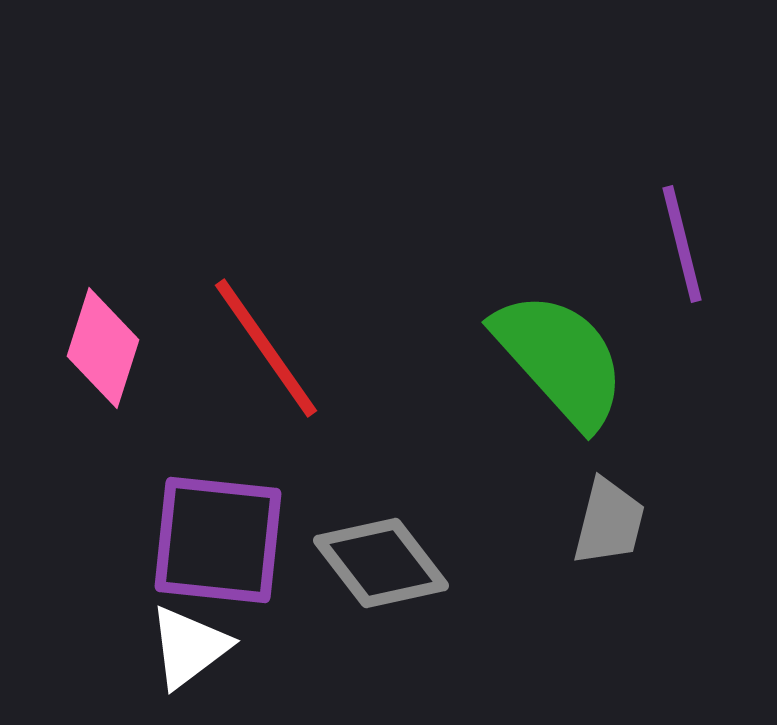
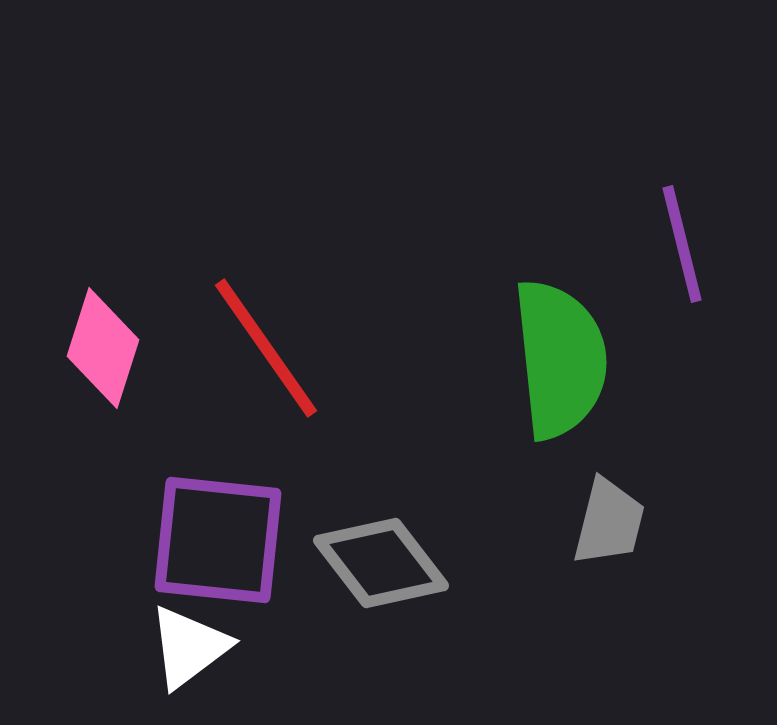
green semicircle: rotated 36 degrees clockwise
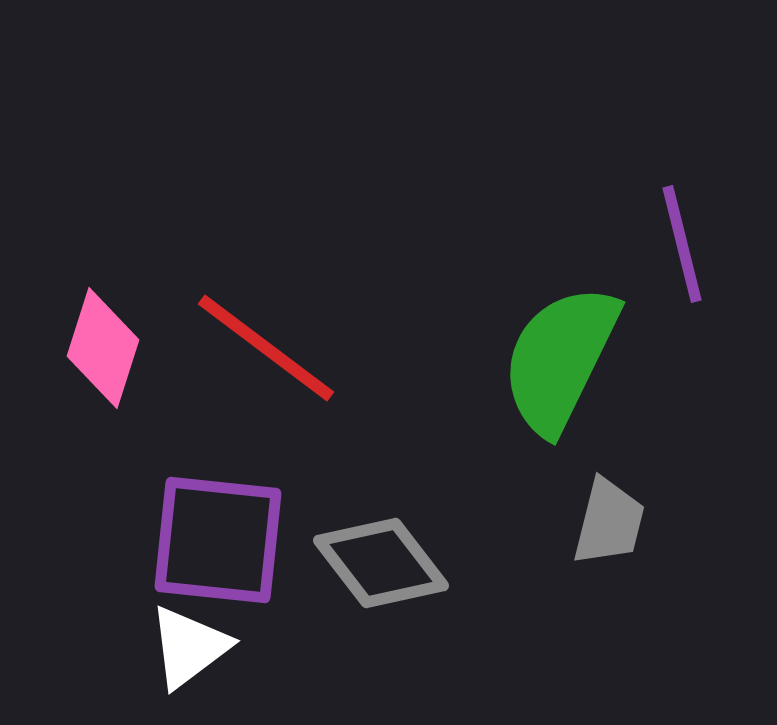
red line: rotated 18 degrees counterclockwise
green semicircle: rotated 148 degrees counterclockwise
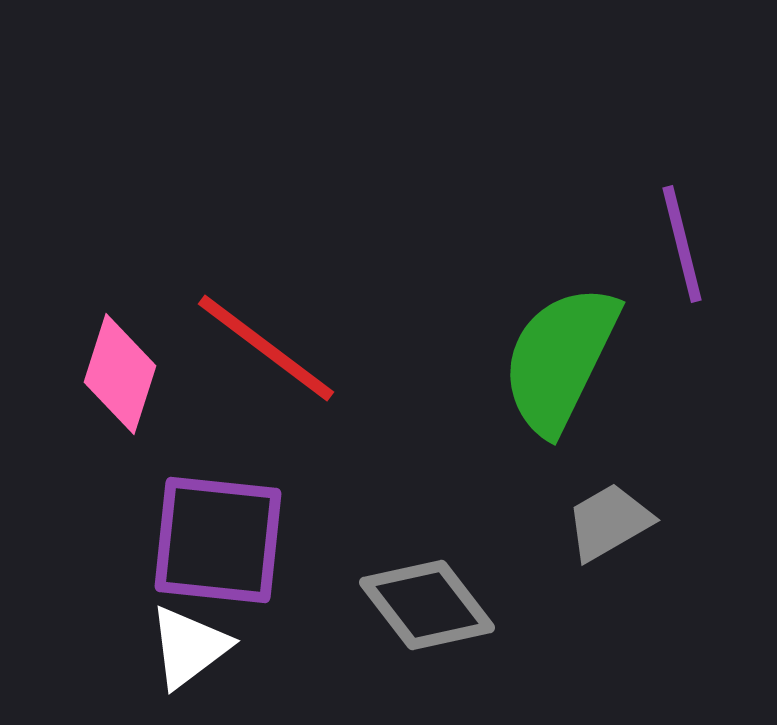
pink diamond: moved 17 px right, 26 px down
gray trapezoid: rotated 134 degrees counterclockwise
gray diamond: moved 46 px right, 42 px down
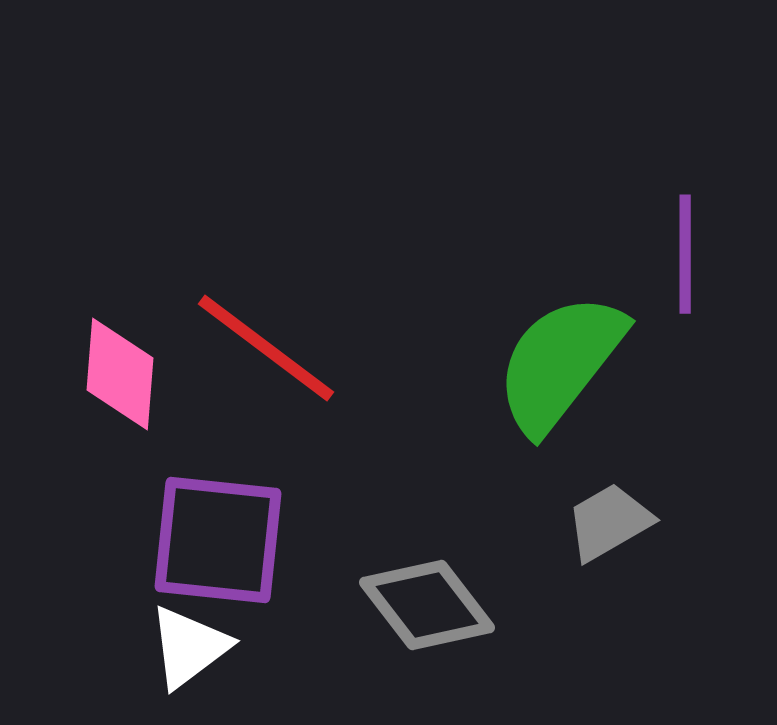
purple line: moved 3 px right, 10 px down; rotated 14 degrees clockwise
green semicircle: moved 4 px down; rotated 12 degrees clockwise
pink diamond: rotated 13 degrees counterclockwise
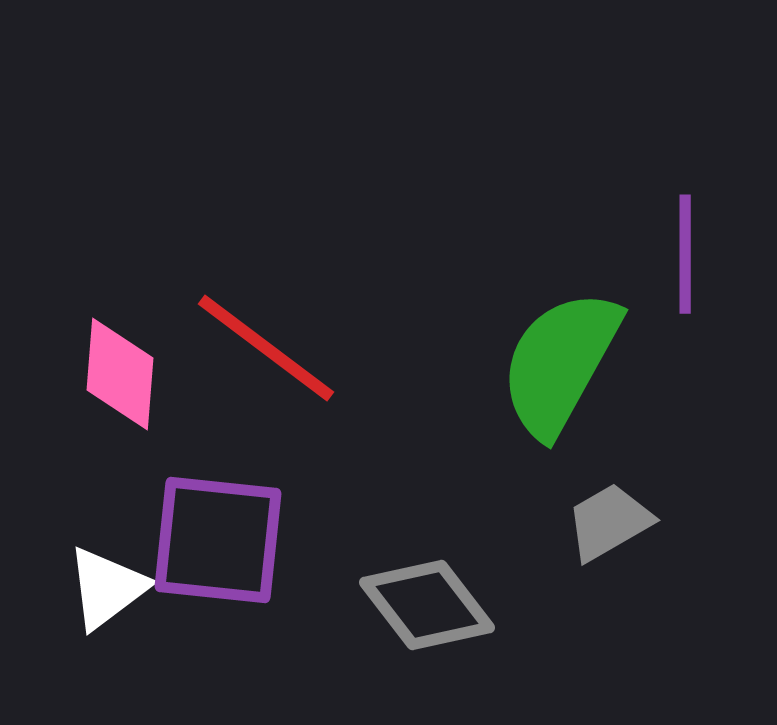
green semicircle: rotated 9 degrees counterclockwise
white triangle: moved 82 px left, 59 px up
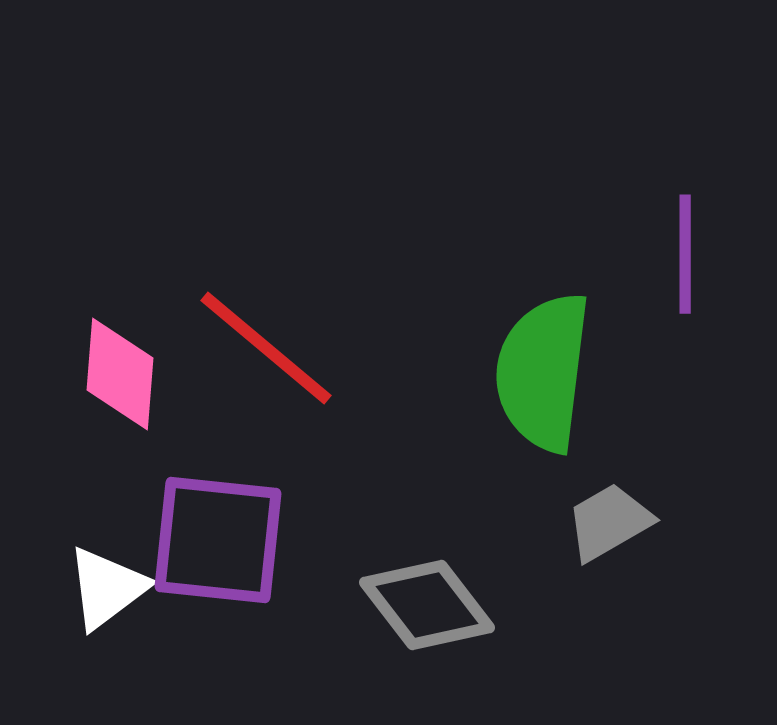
red line: rotated 3 degrees clockwise
green semicircle: moved 17 px left, 9 px down; rotated 22 degrees counterclockwise
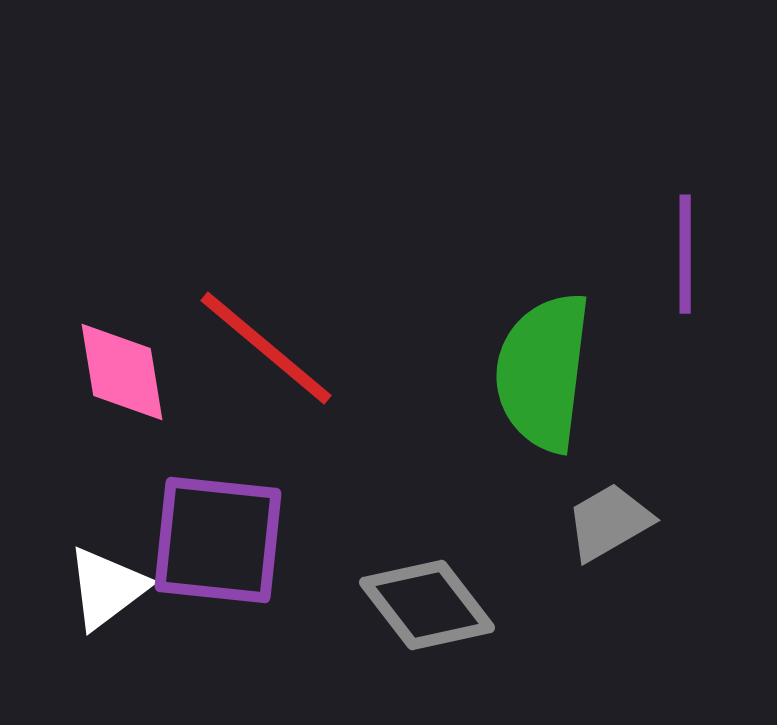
pink diamond: moved 2 px right, 2 px up; rotated 14 degrees counterclockwise
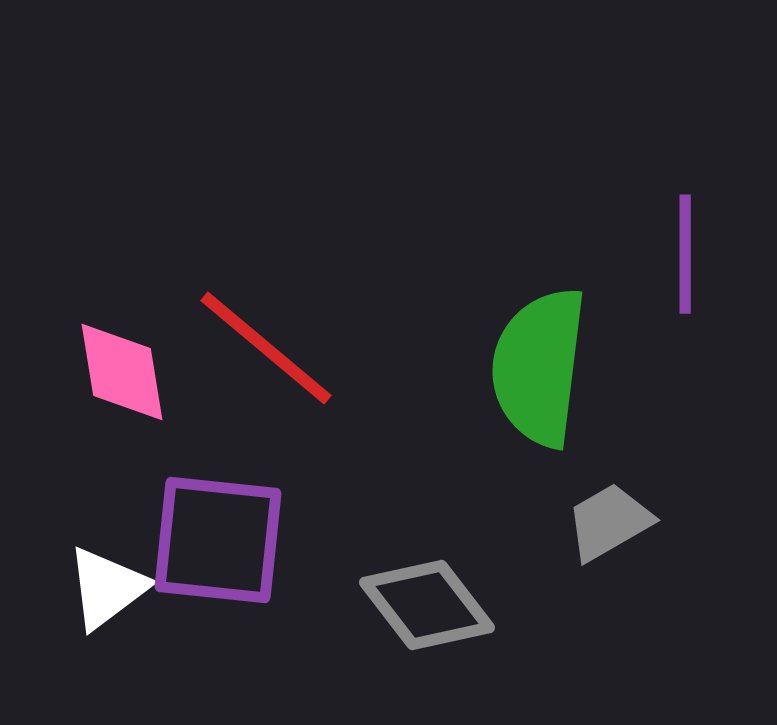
green semicircle: moved 4 px left, 5 px up
